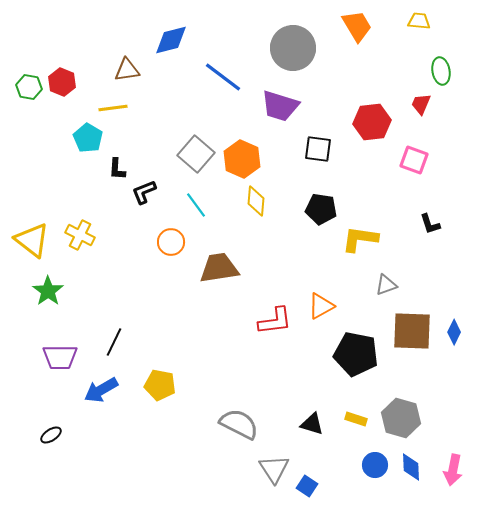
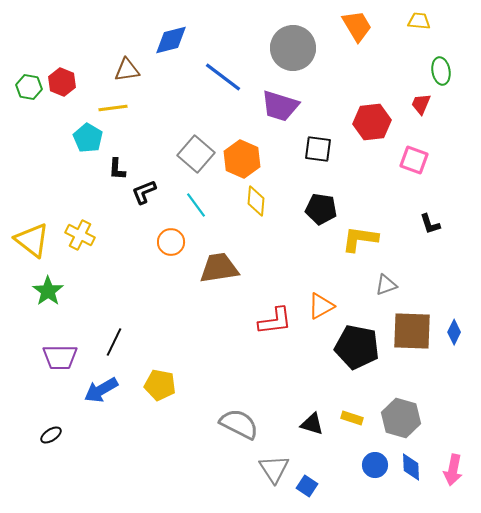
black pentagon at (356, 354): moved 1 px right, 7 px up
yellow rectangle at (356, 419): moved 4 px left, 1 px up
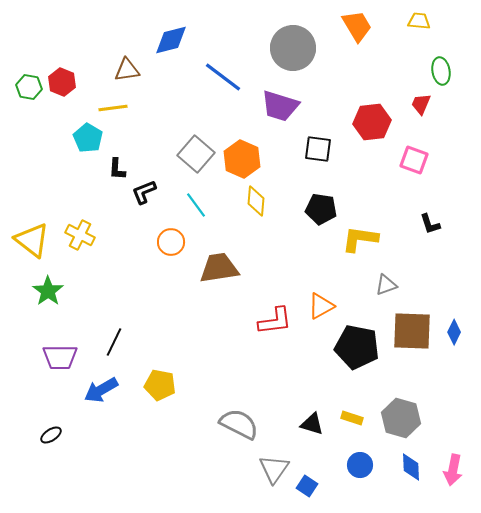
blue circle at (375, 465): moved 15 px left
gray triangle at (274, 469): rotated 8 degrees clockwise
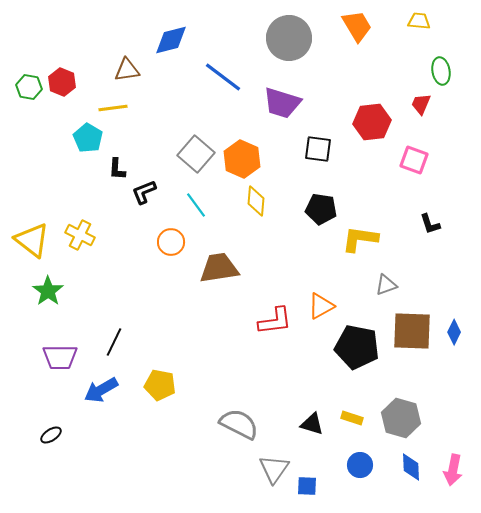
gray circle at (293, 48): moved 4 px left, 10 px up
purple trapezoid at (280, 106): moved 2 px right, 3 px up
blue square at (307, 486): rotated 30 degrees counterclockwise
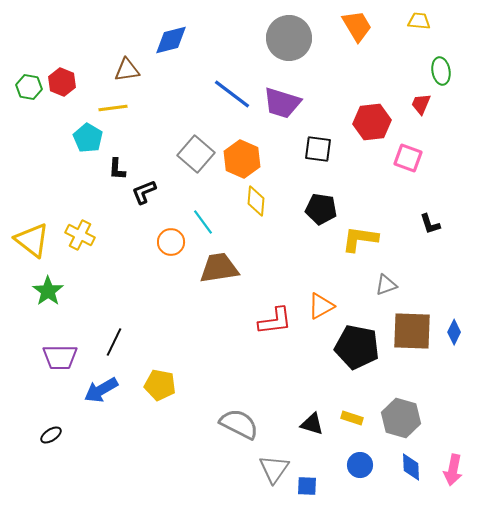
blue line at (223, 77): moved 9 px right, 17 px down
pink square at (414, 160): moved 6 px left, 2 px up
cyan line at (196, 205): moved 7 px right, 17 px down
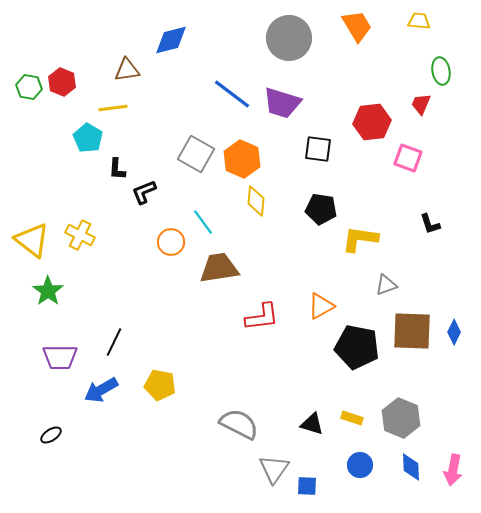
gray square at (196, 154): rotated 12 degrees counterclockwise
red L-shape at (275, 321): moved 13 px left, 4 px up
gray hexagon at (401, 418): rotated 6 degrees clockwise
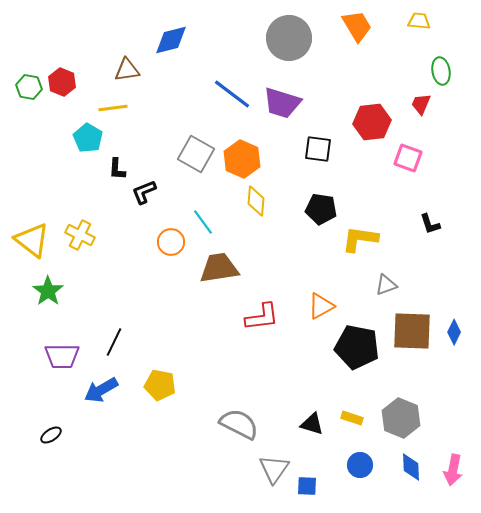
purple trapezoid at (60, 357): moved 2 px right, 1 px up
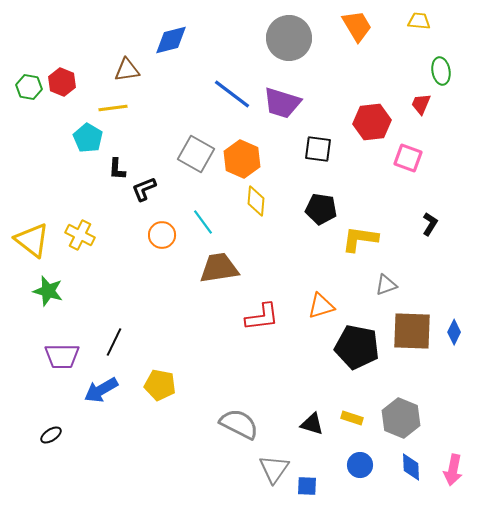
black L-shape at (144, 192): moved 3 px up
black L-shape at (430, 224): rotated 130 degrees counterclockwise
orange circle at (171, 242): moved 9 px left, 7 px up
green star at (48, 291): rotated 20 degrees counterclockwise
orange triangle at (321, 306): rotated 12 degrees clockwise
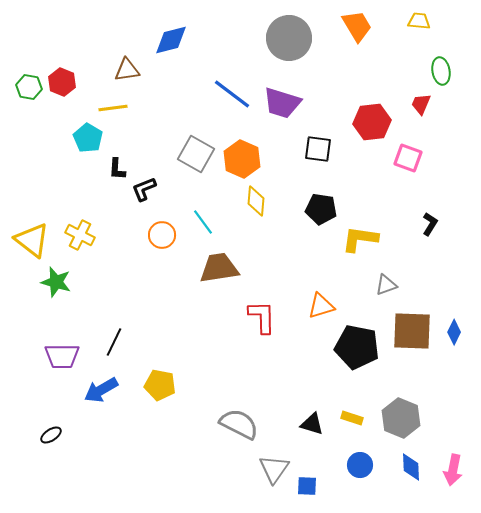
green star at (48, 291): moved 8 px right, 9 px up
red L-shape at (262, 317): rotated 84 degrees counterclockwise
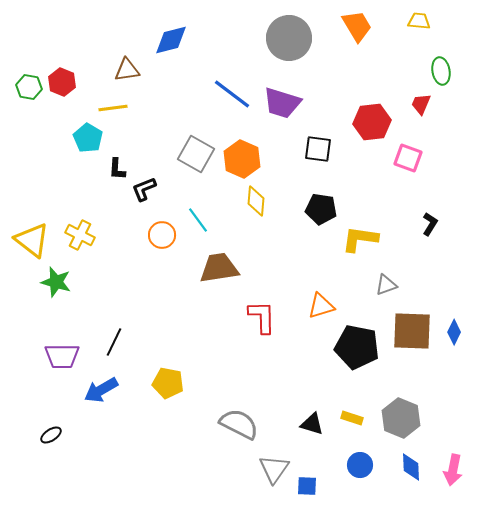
cyan line at (203, 222): moved 5 px left, 2 px up
yellow pentagon at (160, 385): moved 8 px right, 2 px up
